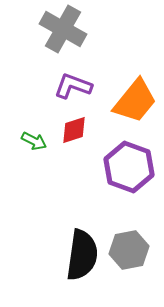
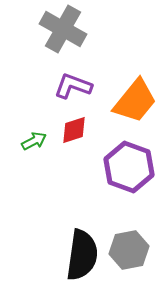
green arrow: rotated 55 degrees counterclockwise
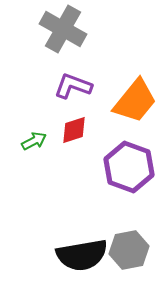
black semicircle: rotated 72 degrees clockwise
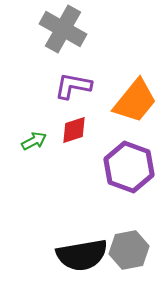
purple L-shape: rotated 9 degrees counterclockwise
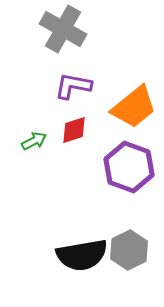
orange trapezoid: moved 1 px left, 6 px down; rotated 12 degrees clockwise
gray hexagon: rotated 15 degrees counterclockwise
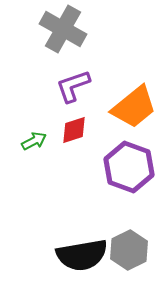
purple L-shape: rotated 30 degrees counterclockwise
